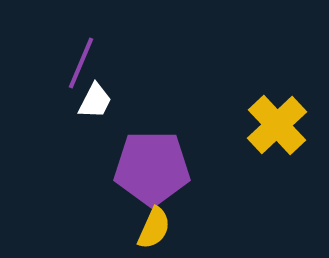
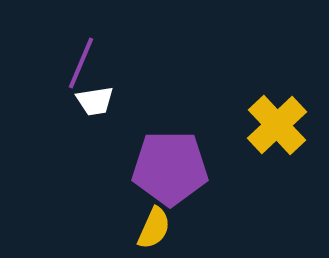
white trapezoid: rotated 54 degrees clockwise
purple pentagon: moved 18 px right
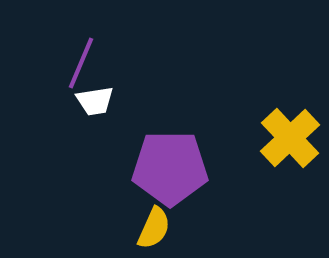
yellow cross: moved 13 px right, 13 px down
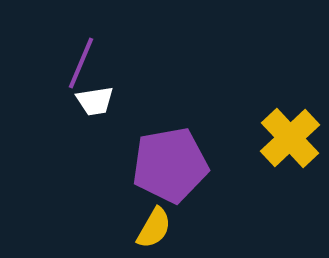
purple pentagon: moved 3 px up; rotated 10 degrees counterclockwise
yellow semicircle: rotated 6 degrees clockwise
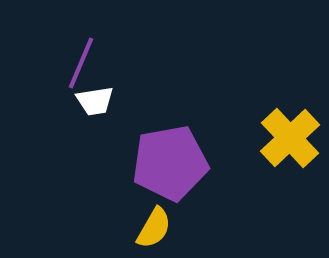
purple pentagon: moved 2 px up
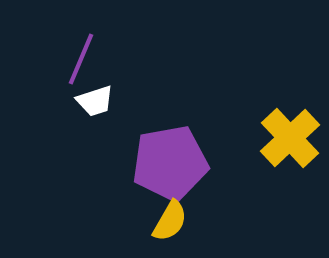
purple line: moved 4 px up
white trapezoid: rotated 9 degrees counterclockwise
yellow semicircle: moved 16 px right, 7 px up
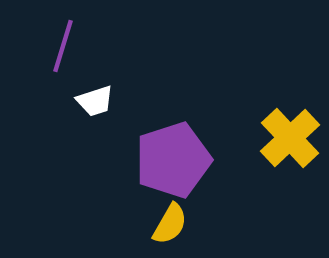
purple line: moved 18 px left, 13 px up; rotated 6 degrees counterclockwise
purple pentagon: moved 3 px right, 3 px up; rotated 8 degrees counterclockwise
yellow semicircle: moved 3 px down
